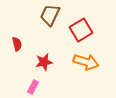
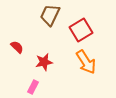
red semicircle: moved 3 px down; rotated 32 degrees counterclockwise
orange arrow: rotated 40 degrees clockwise
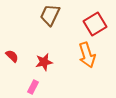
red square: moved 14 px right, 6 px up
red semicircle: moved 5 px left, 9 px down
orange arrow: moved 1 px right, 7 px up; rotated 15 degrees clockwise
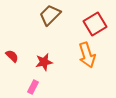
brown trapezoid: rotated 20 degrees clockwise
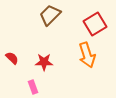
red semicircle: moved 2 px down
red star: rotated 12 degrees clockwise
pink rectangle: rotated 48 degrees counterclockwise
